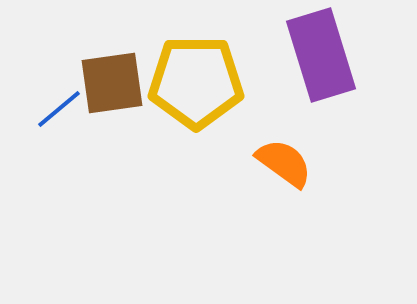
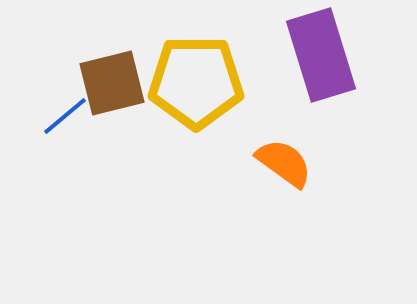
brown square: rotated 6 degrees counterclockwise
blue line: moved 6 px right, 7 px down
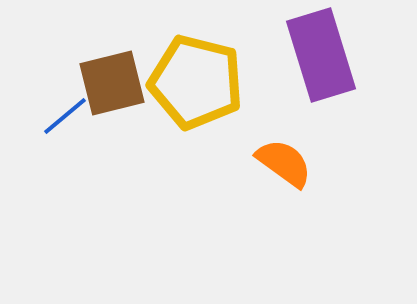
yellow pentagon: rotated 14 degrees clockwise
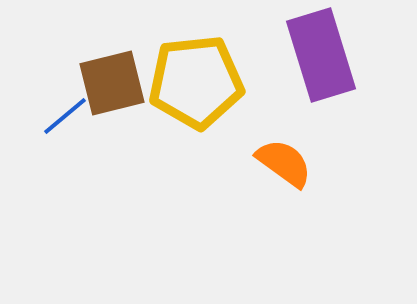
yellow pentagon: rotated 20 degrees counterclockwise
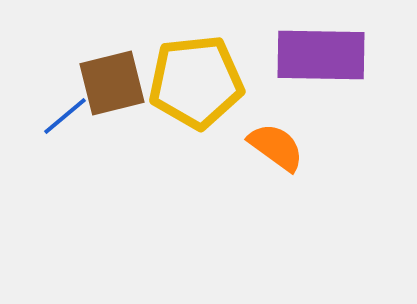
purple rectangle: rotated 72 degrees counterclockwise
orange semicircle: moved 8 px left, 16 px up
